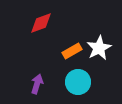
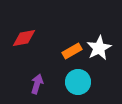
red diamond: moved 17 px left, 15 px down; rotated 10 degrees clockwise
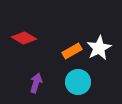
red diamond: rotated 40 degrees clockwise
purple arrow: moved 1 px left, 1 px up
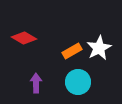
purple arrow: rotated 18 degrees counterclockwise
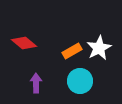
red diamond: moved 5 px down; rotated 10 degrees clockwise
cyan circle: moved 2 px right, 1 px up
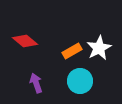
red diamond: moved 1 px right, 2 px up
purple arrow: rotated 18 degrees counterclockwise
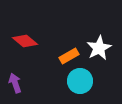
orange rectangle: moved 3 px left, 5 px down
purple arrow: moved 21 px left
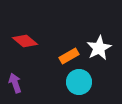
cyan circle: moved 1 px left, 1 px down
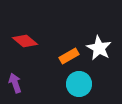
white star: rotated 15 degrees counterclockwise
cyan circle: moved 2 px down
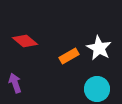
cyan circle: moved 18 px right, 5 px down
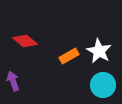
white star: moved 3 px down
purple arrow: moved 2 px left, 2 px up
cyan circle: moved 6 px right, 4 px up
